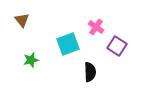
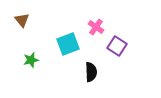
black semicircle: moved 1 px right
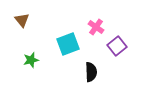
purple square: rotated 18 degrees clockwise
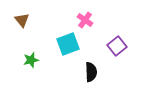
pink cross: moved 11 px left, 7 px up
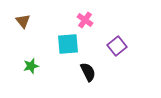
brown triangle: moved 1 px right, 1 px down
cyan square: rotated 15 degrees clockwise
green star: moved 6 px down
black semicircle: moved 3 px left; rotated 24 degrees counterclockwise
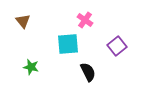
green star: moved 1 px down; rotated 28 degrees clockwise
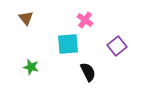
brown triangle: moved 3 px right, 3 px up
